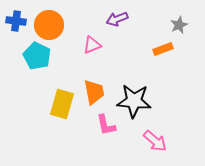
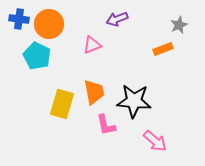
blue cross: moved 3 px right, 2 px up
orange circle: moved 1 px up
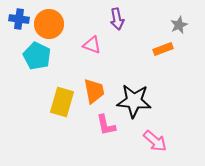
purple arrow: rotated 80 degrees counterclockwise
pink triangle: rotated 42 degrees clockwise
orange trapezoid: moved 1 px up
yellow rectangle: moved 2 px up
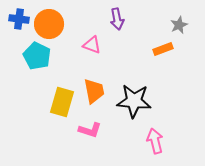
pink L-shape: moved 16 px left, 5 px down; rotated 60 degrees counterclockwise
pink arrow: rotated 145 degrees counterclockwise
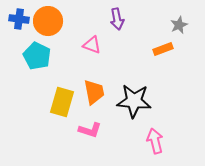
orange circle: moved 1 px left, 3 px up
orange trapezoid: moved 1 px down
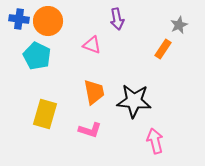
orange rectangle: rotated 36 degrees counterclockwise
yellow rectangle: moved 17 px left, 12 px down
